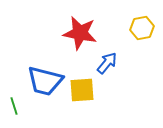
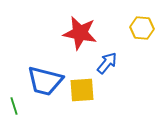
yellow hexagon: rotated 15 degrees clockwise
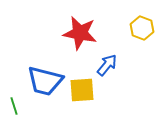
yellow hexagon: rotated 15 degrees clockwise
blue arrow: moved 2 px down
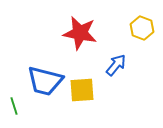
blue arrow: moved 9 px right
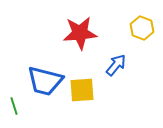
red star: rotated 16 degrees counterclockwise
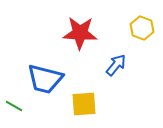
red star: rotated 8 degrees clockwise
blue trapezoid: moved 2 px up
yellow square: moved 2 px right, 14 px down
green line: rotated 42 degrees counterclockwise
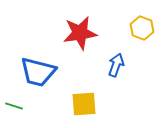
red star: rotated 12 degrees counterclockwise
blue arrow: rotated 20 degrees counterclockwise
blue trapezoid: moved 7 px left, 7 px up
green line: rotated 12 degrees counterclockwise
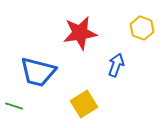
yellow square: rotated 28 degrees counterclockwise
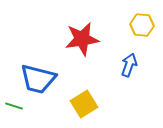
yellow hexagon: moved 3 px up; rotated 15 degrees counterclockwise
red star: moved 2 px right, 6 px down
blue arrow: moved 13 px right
blue trapezoid: moved 7 px down
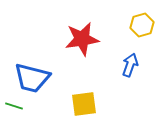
yellow hexagon: rotated 20 degrees counterclockwise
blue arrow: moved 1 px right
blue trapezoid: moved 6 px left, 1 px up
yellow square: rotated 24 degrees clockwise
